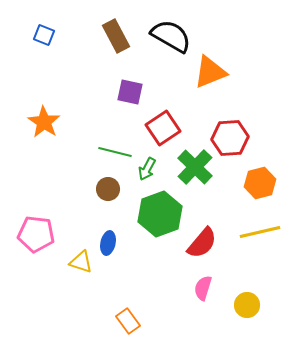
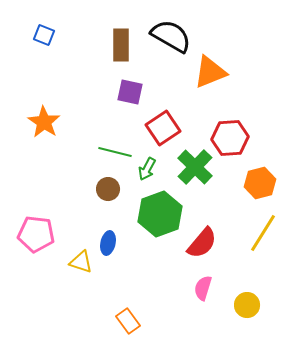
brown rectangle: moved 5 px right, 9 px down; rotated 28 degrees clockwise
yellow line: moved 3 px right, 1 px down; rotated 45 degrees counterclockwise
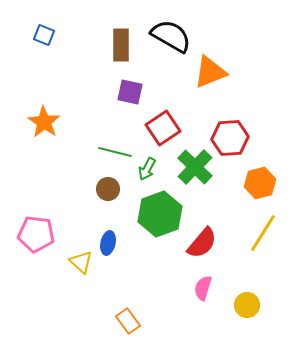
yellow triangle: rotated 25 degrees clockwise
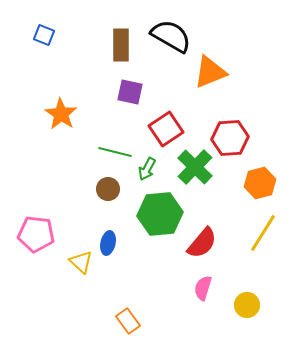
orange star: moved 17 px right, 8 px up
red square: moved 3 px right, 1 px down
green hexagon: rotated 15 degrees clockwise
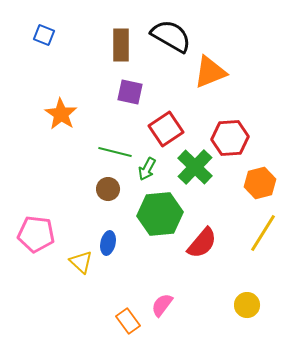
pink semicircle: moved 41 px left, 17 px down; rotated 20 degrees clockwise
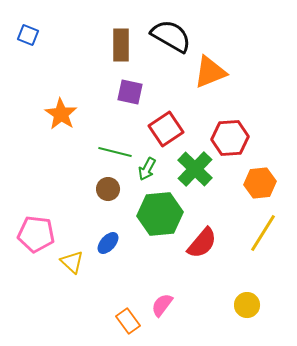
blue square: moved 16 px left
green cross: moved 2 px down
orange hexagon: rotated 8 degrees clockwise
blue ellipse: rotated 30 degrees clockwise
yellow triangle: moved 9 px left
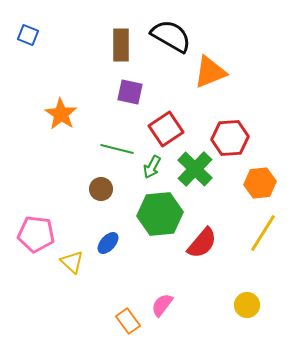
green line: moved 2 px right, 3 px up
green arrow: moved 5 px right, 2 px up
brown circle: moved 7 px left
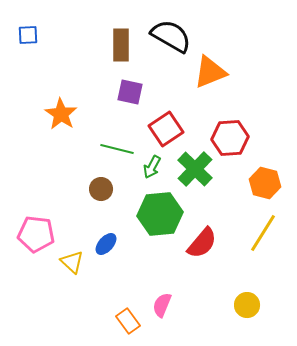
blue square: rotated 25 degrees counterclockwise
orange hexagon: moved 5 px right; rotated 20 degrees clockwise
blue ellipse: moved 2 px left, 1 px down
pink semicircle: rotated 15 degrees counterclockwise
